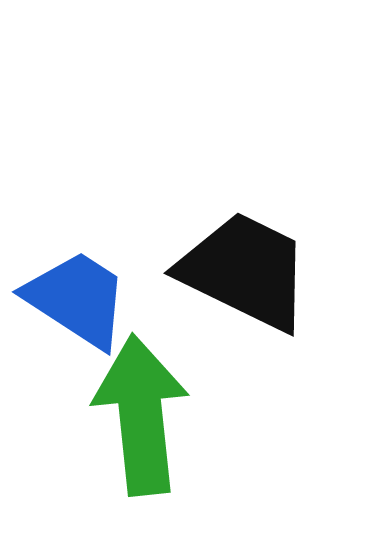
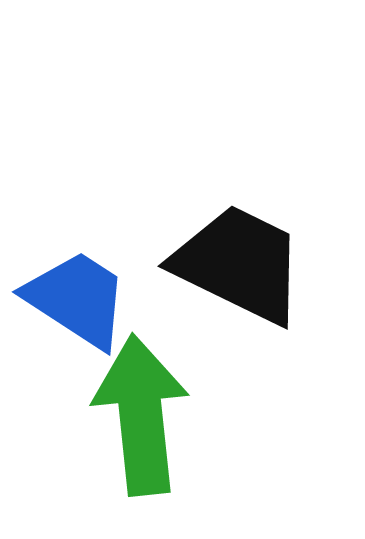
black trapezoid: moved 6 px left, 7 px up
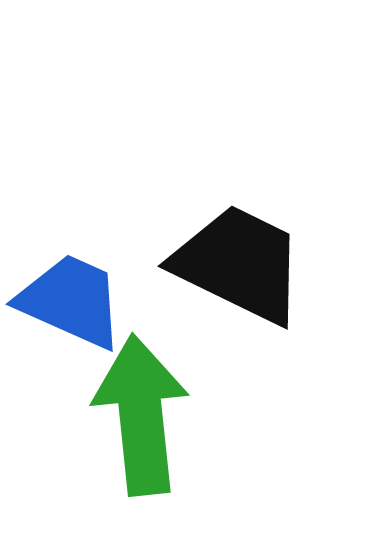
blue trapezoid: moved 6 px left, 2 px down; rotated 9 degrees counterclockwise
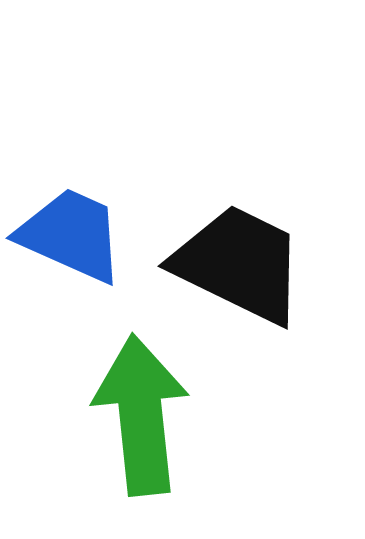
blue trapezoid: moved 66 px up
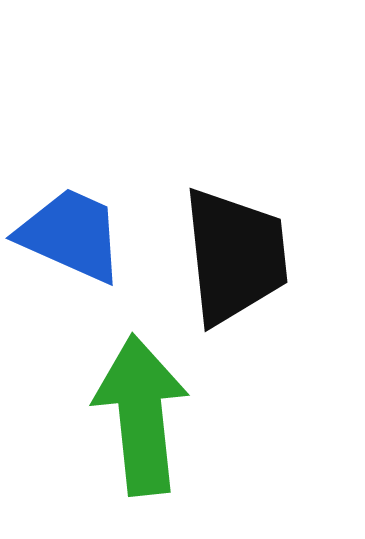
black trapezoid: moved 4 px left, 8 px up; rotated 58 degrees clockwise
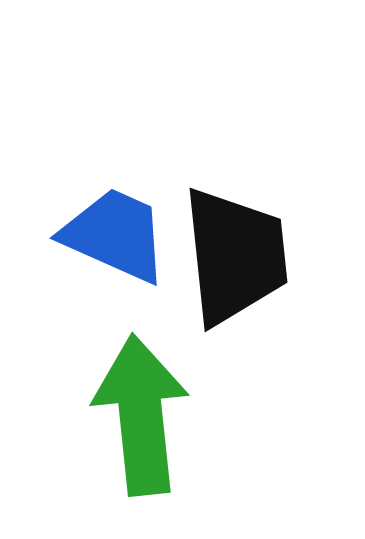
blue trapezoid: moved 44 px right
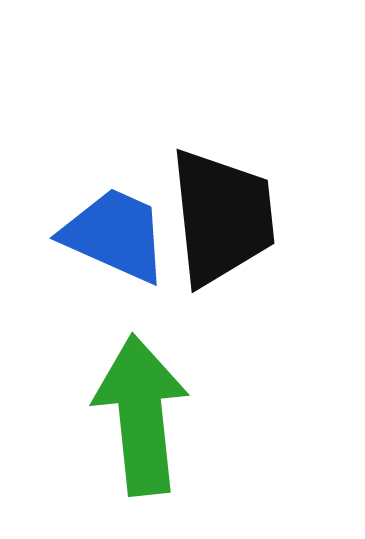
black trapezoid: moved 13 px left, 39 px up
